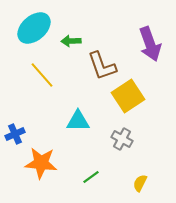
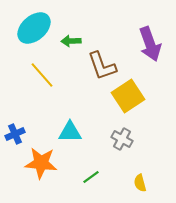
cyan triangle: moved 8 px left, 11 px down
yellow semicircle: rotated 42 degrees counterclockwise
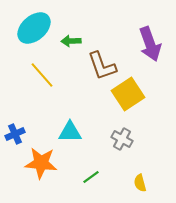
yellow square: moved 2 px up
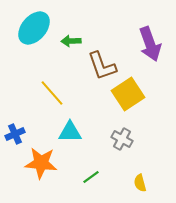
cyan ellipse: rotated 8 degrees counterclockwise
yellow line: moved 10 px right, 18 px down
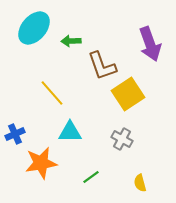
orange star: rotated 16 degrees counterclockwise
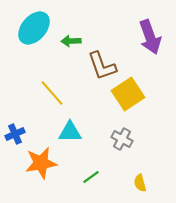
purple arrow: moved 7 px up
